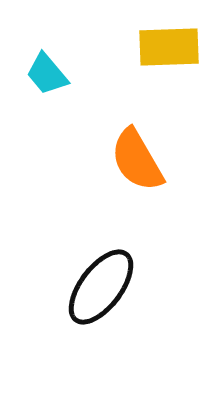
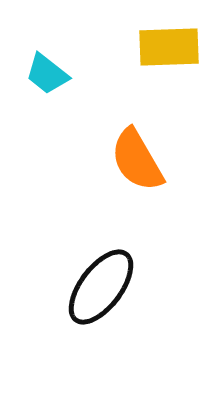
cyan trapezoid: rotated 12 degrees counterclockwise
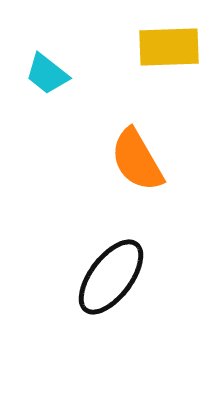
black ellipse: moved 10 px right, 10 px up
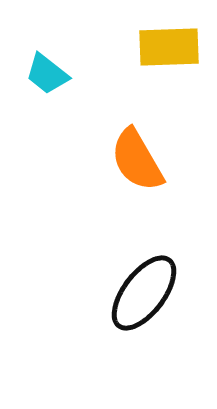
black ellipse: moved 33 px right, 16 px down
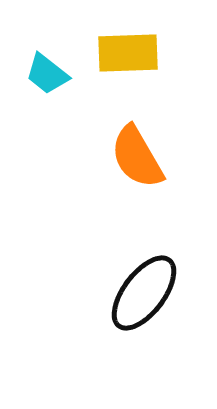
yellow rectangle: moved 41 px left, 6 px down
orange semicircle: moved 3 px up
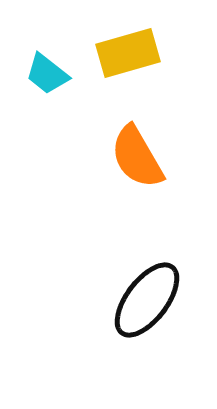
yellow rectangle: rotated 14 degrees counterclockwise
black ellipse: moved 3 px right, 7 px down
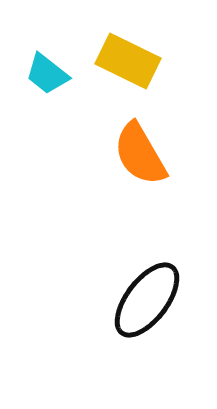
yellow rectangle: moved 8 px down; rotated 42 degrees clockwise
orange semicircle: moved 3 px right, 3 px up
